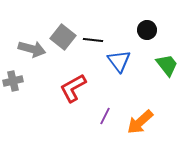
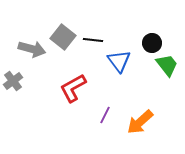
black circle: moved 5 px right, 13 px down
gray cross: rotated 24 degrees counterclockwise
purple line: moved 1 px up
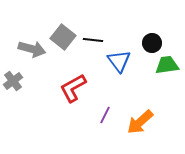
green trapezoid: rotated 60 degrees counterclockwise
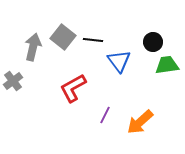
black circle: moved 1 px right, 1 px up
gray arrow: moved 1 px right, 2 px up; rotated 92 degrees counterclockwise
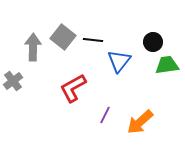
gray arrow: rotated 12 degrees counterclockwise
blue triangle: rotated 15 degrees clockwise
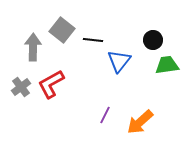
gray square: moved 1 px left, 7 px up
black circle: moved 2 px up
gray cross: moved 8 px right, 6 px down
red L-shape: moved 22 px left, 4 px up
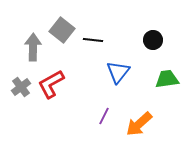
blue triangle: moved 1 px left, 11 px down
green trapezoid: moved 14 px down
purple line: moved 1 px left, 1 px down
orange arrow: moved 1 px left, 2 px down
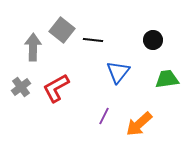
red L-shape: moved 5 px right, 4 px down
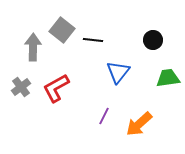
green trapezoid: moved 1 px right, 1 px up
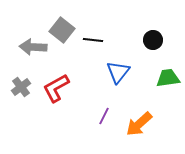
gray arrow: rotated 88 degrees counterclockwise
